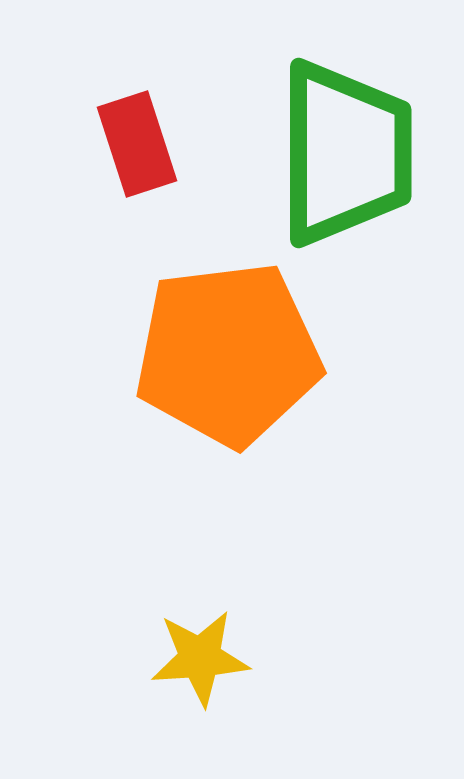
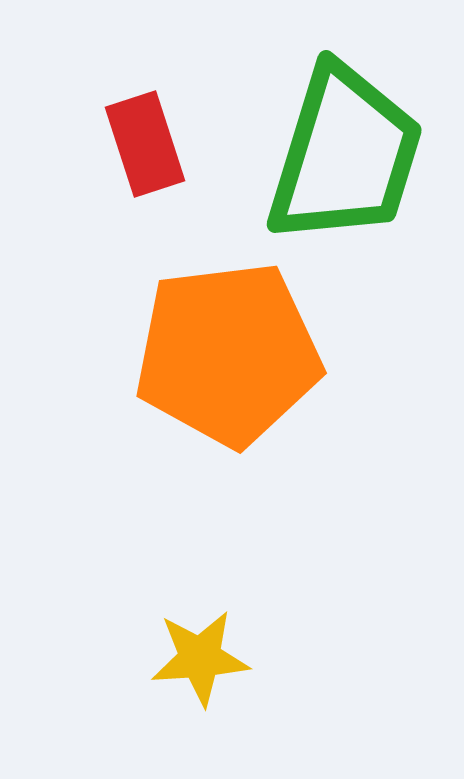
red rectangle: moved 8 px right
green trapezoid: moved 2 px down; rotated 17 degrees clockwise
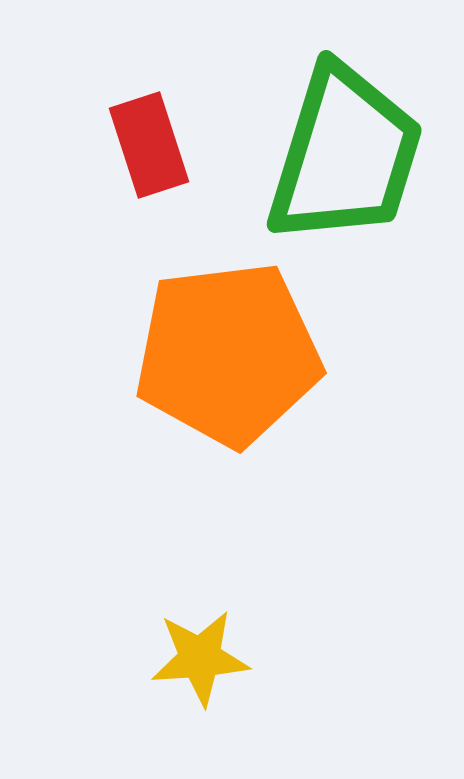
red rectangle: moved 4 px right, 1 px down
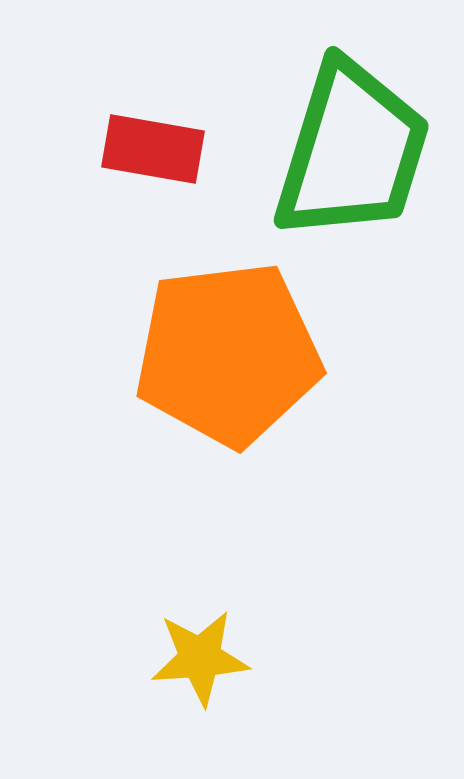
red rectangle: moved 4 px right, 4 px down; rotated 62 degrees counterclockwise
green trapezoid: moved 7 px right, 4 px up
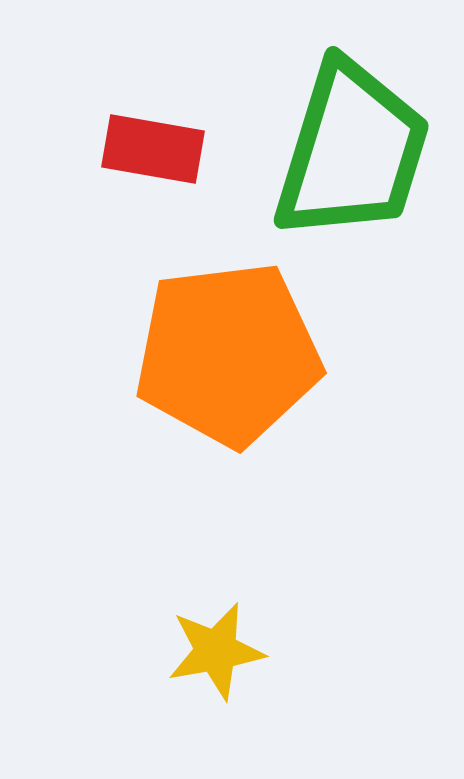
yellow star: moved 16 px right, 7 px up; rotated 6 degrees counterclockwise
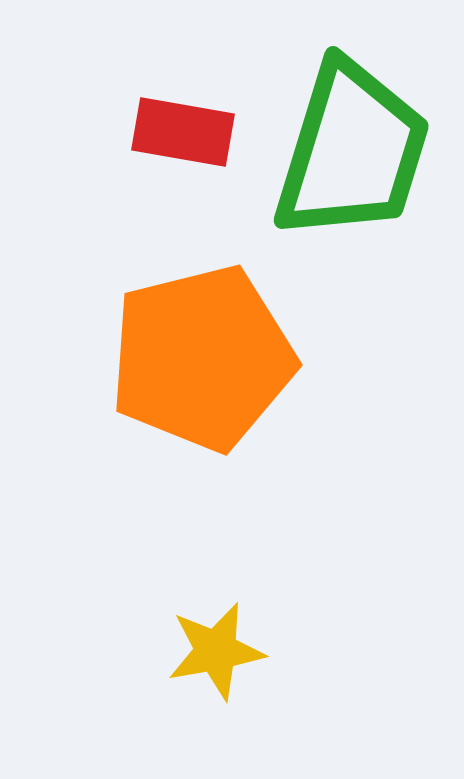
red rectangle: moved 30 px right, 17 px up
orange pentagon: moved 26 px left, 4 px down; rotated 7 degrees counterclockwise
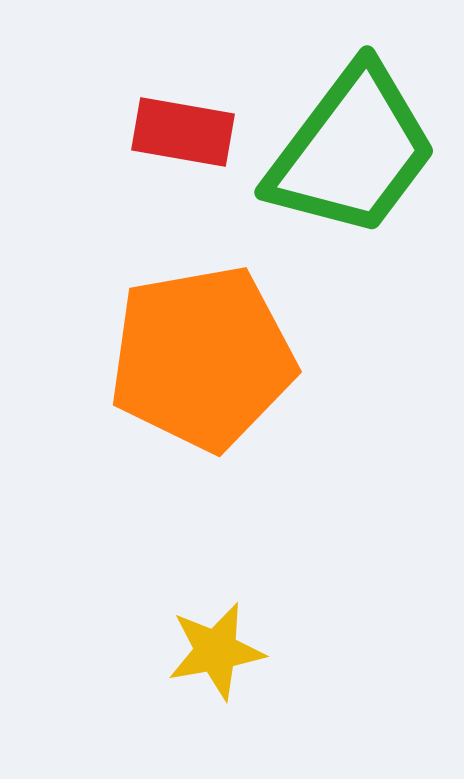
green trapezoid: rotated 20 degrees clockwise
orange pentagon: rotated 4 degrees clockwise
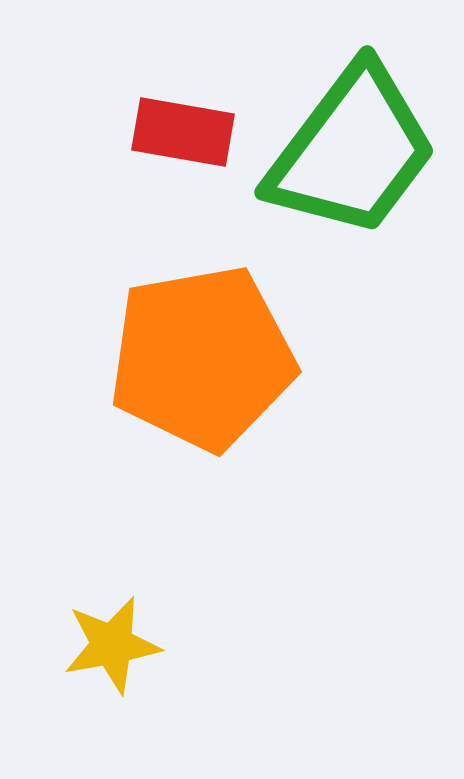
yellow star: moved 104 px left, 6 px up
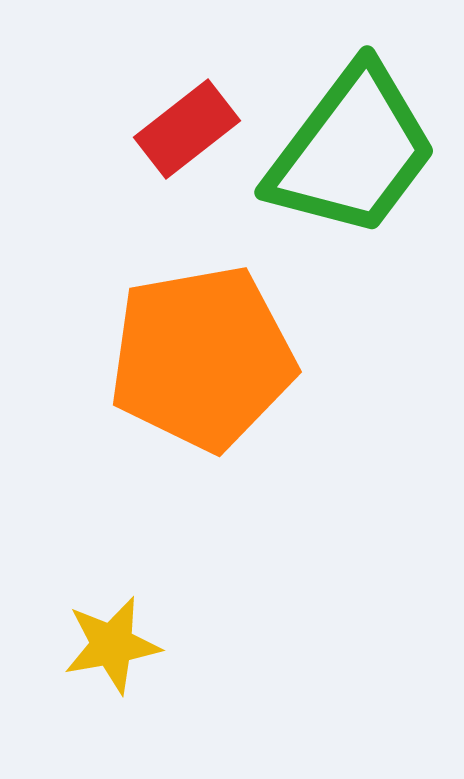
red rectangle: moved 4 px right, 3 px up; rotated 48 degrees counterclockwise
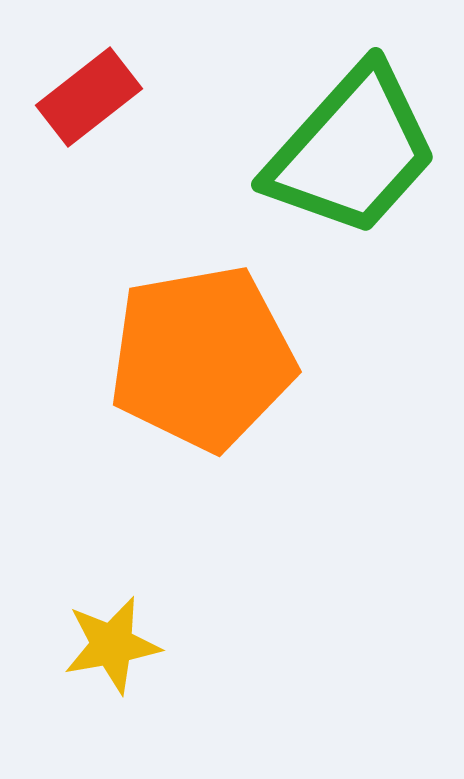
red rectangle: moved 98 px left, 32 px up
green trapezoid: rotated 5 degrees clockwise
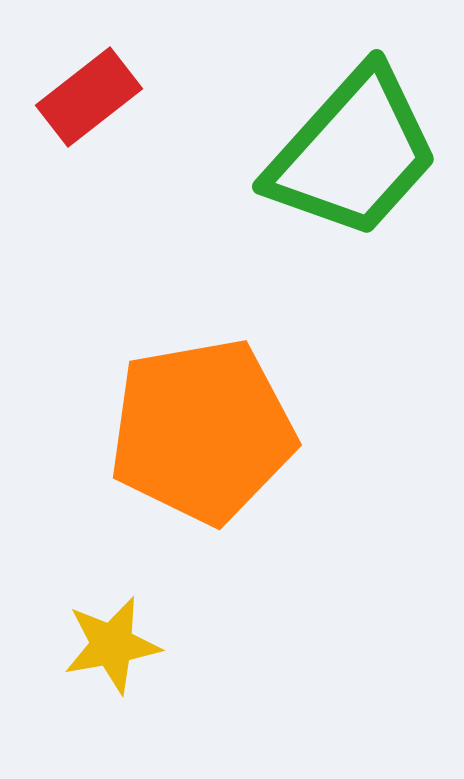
green trapezoid: moved 1 px right, 2 px down
orange pentagon: moved 73 px down
